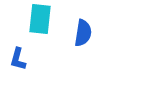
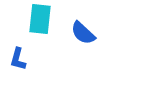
blue semicircle: rotated 124 degrees clockwise
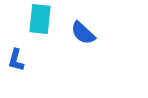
blue L-shape: moved 2 px left, 1 px down
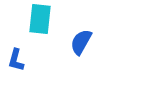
blue semicircle: moved 2 px left, 9 px down; rotated 76 degrees clockwise
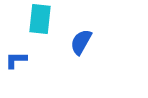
blue L-shape: rotated 75 degrees clockwise
